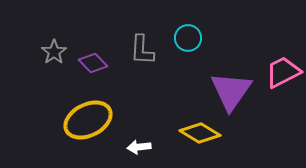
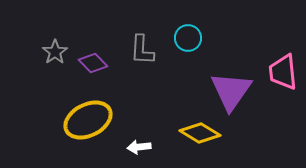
gray star: moved 1 px right
pink trapezoid: rotated 69 degrees counterclockwise
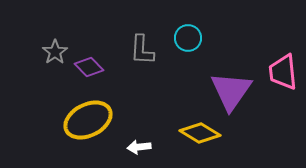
purple diamond: moved 4 px left, 4 px down
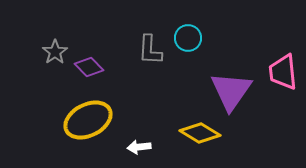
gray L-shape: moved 8 px right
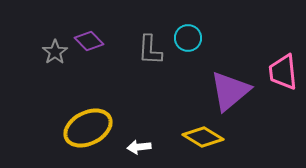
purple diamond: moved 26 px up
purple triangle: moved 1 px left; rotated 15 degrees clockwise
yellow ellipse: moved 8 px down
yellow diamond: moved 3 px right, 4 px down
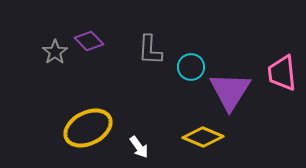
cyan circle: moved 3 px right, 29 px down
pink trapezoid: moved 1 px left, 1 px down
purple triangle: rotated 18 degrees counterclockwise
yellow diamond: rotated 9 degrees counterclockwise
white arrow: rotated 120 degrees counterclockwise
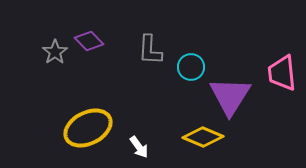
purple triangle: moved 5 px down
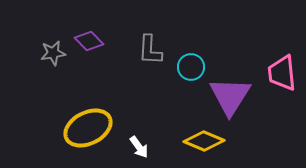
gray star: moved 2 px left, 1 px down; rotated 25 degrees clockwise
yellow diamond: moved 1 px right, 4 px down
